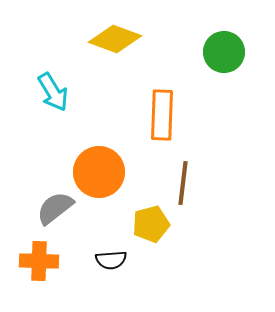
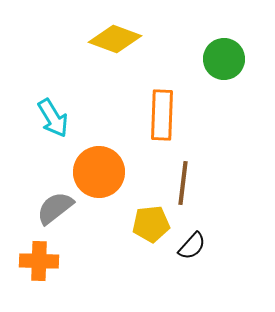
green circle: moved 7 px down
cyan arrow: moved 26 px down
yellow pentagon: rotated 9 degrees clockwise
black semicircle: moved 81 px right, 14 px up; rotated 44 degrees counterclockwise
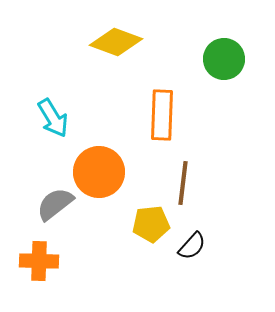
yellow diamond: moved 1 px right, 3 px down
gray semicircle: moved 4 px up
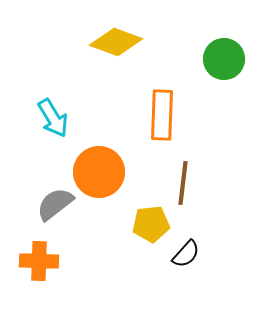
black semicircle: moved 6 px left, 8 px down
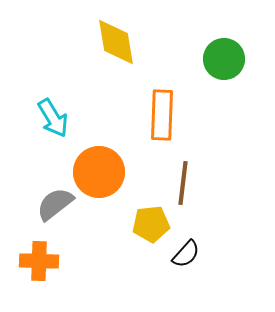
yellow diamond: rotated 60 degrees clockwise
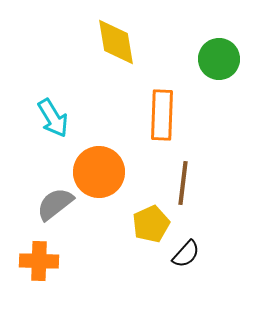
green circle: moved 5 px left
yellow pentagon: rotated 18 degrees counterclockwise
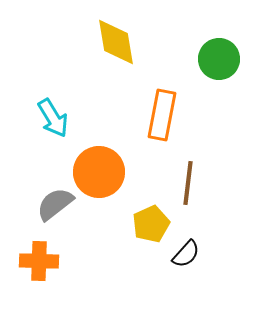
orange rectangle: rotated 9 degrees clockwise
brown line: moved 5 px right
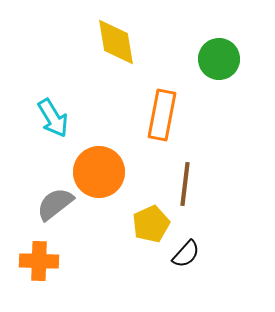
brown line: moved 3 px left, 1 px down
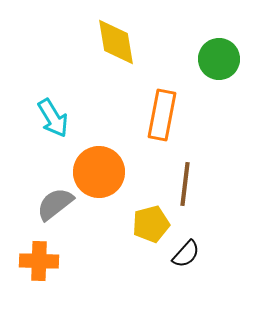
yellow pentagon: rotated 9 degrees clockwise
